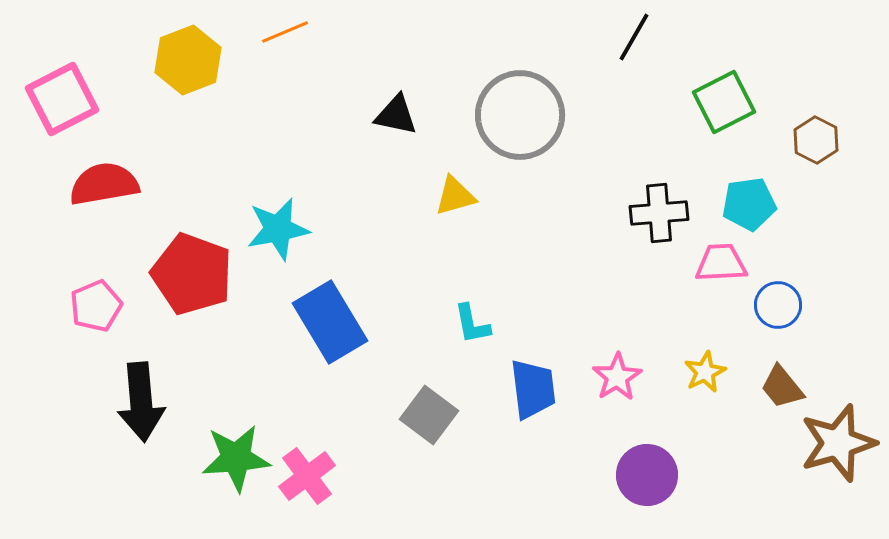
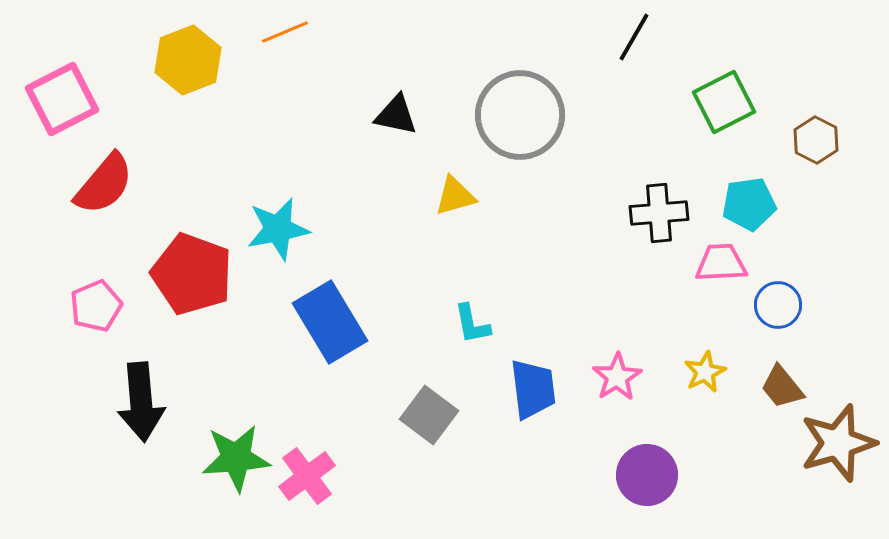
red semicircle: rotated 140 degrees clockwise
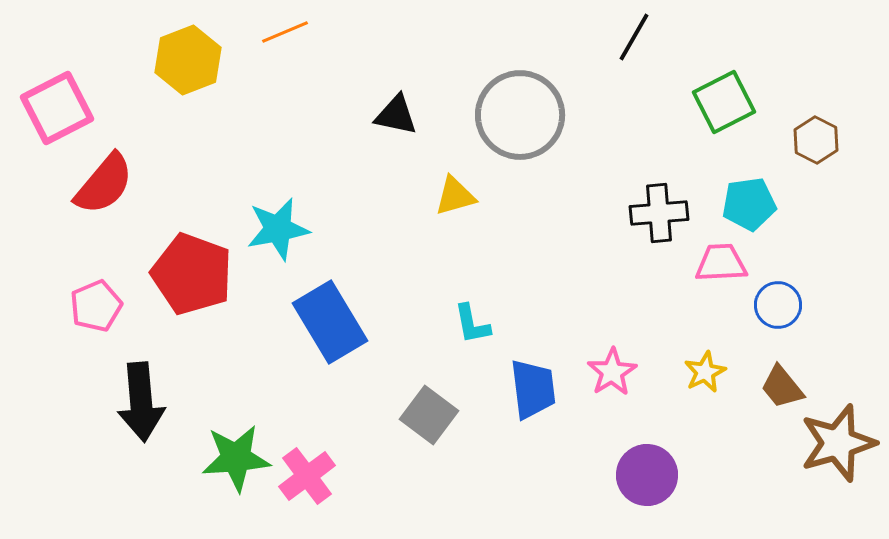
pink square: moved 5 px left, 9 px down
pink star: moved 5 px left, 5 px up
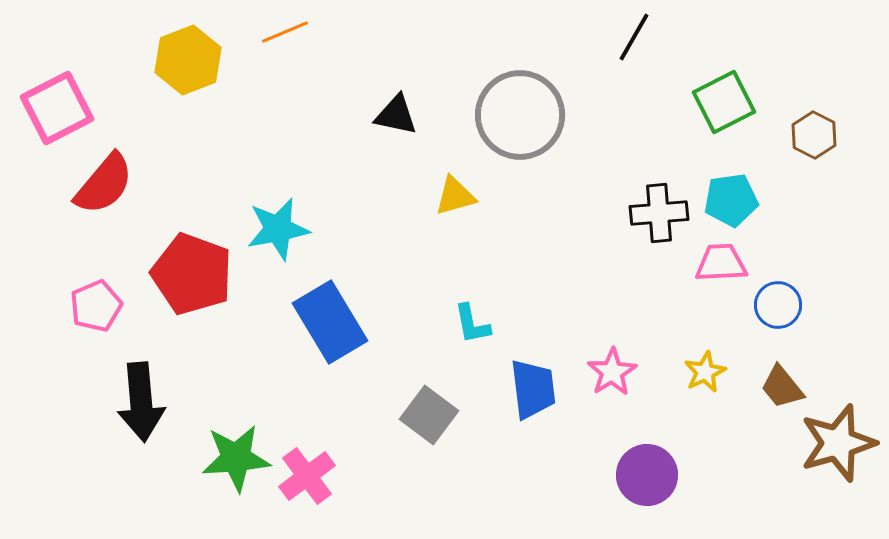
brown hexagon: moved 2 px left, 5 px up
cyan pentagon: moved 18 px left, 4 px up
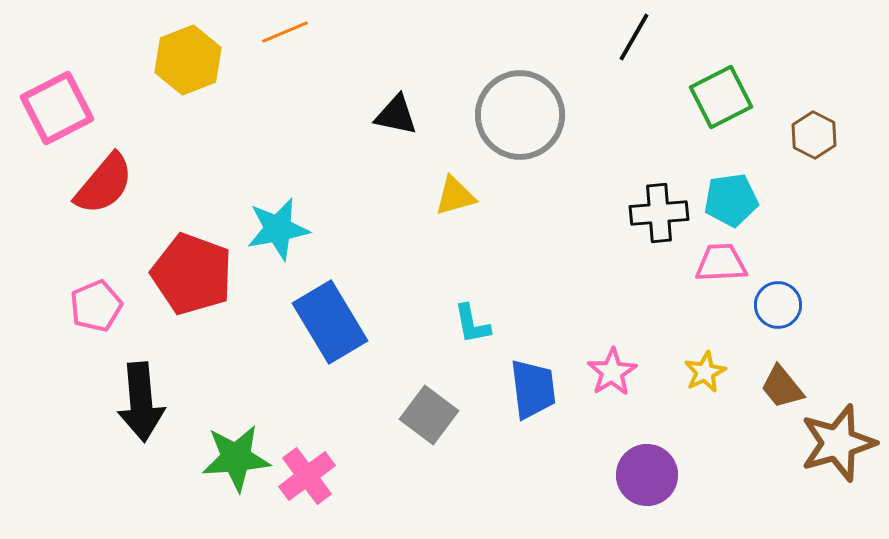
green square: moved 3 px left, 5 px up
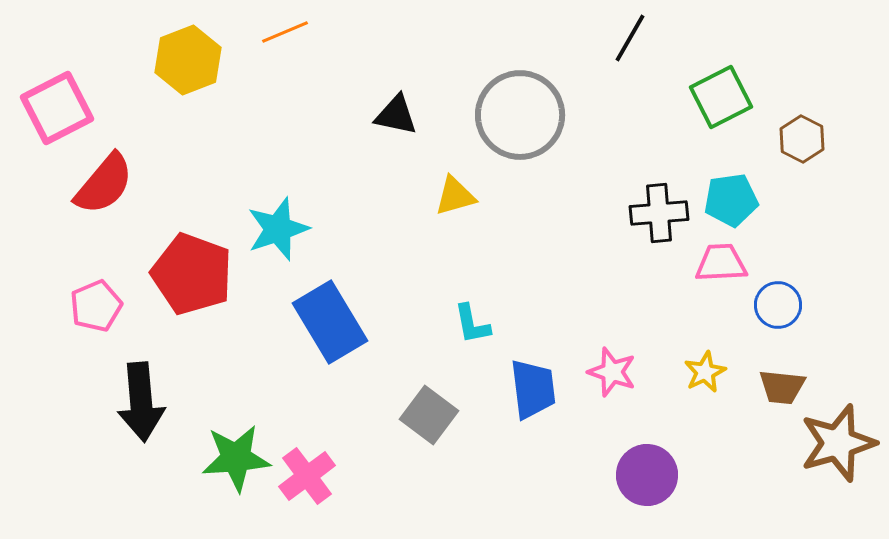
black line: moved 4 px left, 1 px down
brown hexagon: moved 12 px left, 4 px down
cyan star: rotated 8 degrees counterclockwise
pink star: rotated 21 degrees counterclockwise
brown trapezoid: rotated 45 degrees counterclockwise
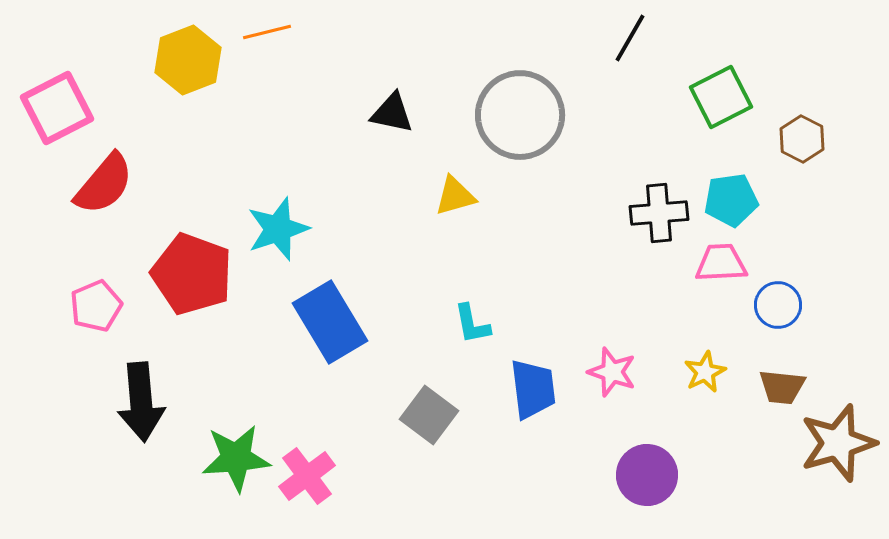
orange line: moved 18 px left; rotated 9 degrees clockwise
black triangle: moved 4 px left, 2 px up
